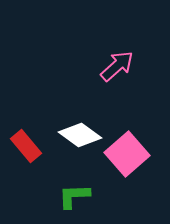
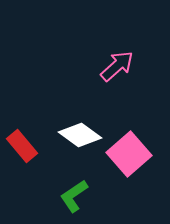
red rectangle: moved 4 px left
pink square: moved 2 px right
green L-shape: rotated 32 degrees counterclockwise
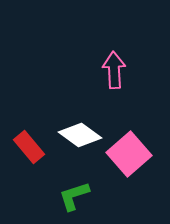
pink arrow: moved 3 px left, 4 px down; rotated 51 degrees counterclockwise
red rectangle: moved 7 px right, 1 px down
green L-shape: rotated 16 degrees clockwise
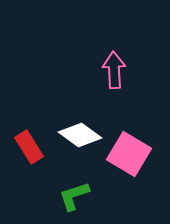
red rectangle: rotated 8 degrees clockwise
pink square: rotated 18 degrees counterclockwise
